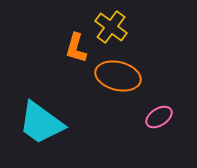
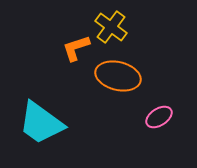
orange L-shape: rotated 56 degrees clockwise
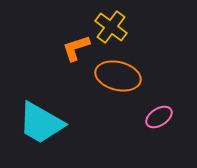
cyan trapezoid: rotated 6 degrees counterclockwise
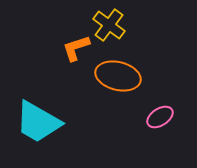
yellow cross: moved 2 px left, 2 px up
pink ellipse: moved 1 px right
cyan trapezoid: moved 3 px left, 1 px up
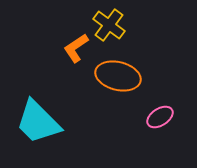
orange L-shape: rotated 16 degrees counterclockwise
cyan trapezoid: rotated 15 degrees clockwise
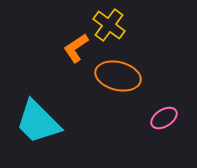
pink ellipse: moved 4 px right, 1 px down
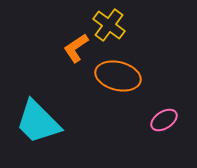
pink ellipse: moved 2 px down
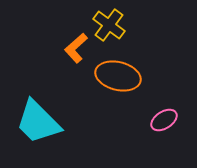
orange L-shape: rotated 8 degrees counterclockwise
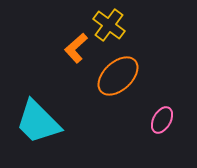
orange ellipse: rotated 57 degrees counterclockwise
pink ellipse: moved 2 px left; rotated 28 degrees counterclockwise
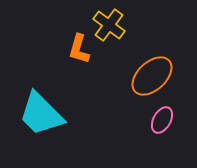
orange L-shape: moved 3 px right, 1 px down; rotated 32 degrees counterclockwise
orange ellipse: moved 34 px right
cyan trapezoid: moved 3 px right, 8 px up
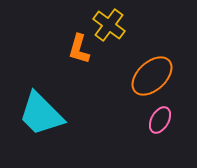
pink ellipse: moved 2 px left
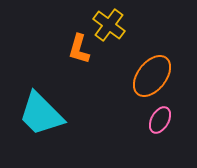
orange ellipse: rotated 9 degrees counterclockwise
